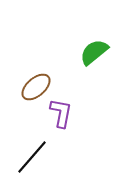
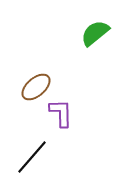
green semicircle: moved 1 px right, 19 px up
purple L-shape: rotated 12 degrees counterclockwise
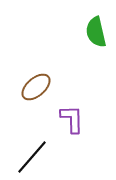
green semicircle: moved 1 px right, 1 px up; rotated 64 degrees counterclockwise
purple L-shape: moved 11 px right, 6 px down
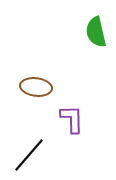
brown ellipse: rotated 48 degrees clockwise
black line: moved 3 px left, 2 px up
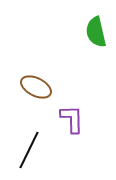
brown ellipse: rotated 20 degrees clockwise
black line: moved 5 px up; rotated 15 degrees counterclockwise
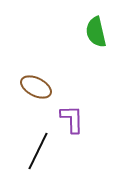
black line: moved 9 px right, 1 px down
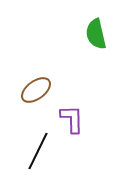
green semicircle: moved 2 px down
brown ellipse: moved 3 px down; rotated 64 degrees counterclockwise
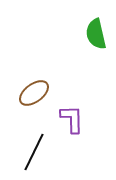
brown ellipse: moved 2 px left, 3 px down
black line: moved 4 px left, 1 px down
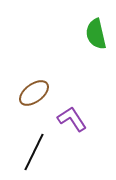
purple L-shape: rotated 32 degrees counterclockwise
